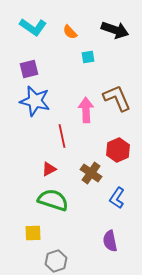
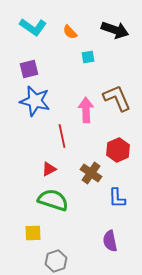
blue L-shape: rotated 35 degrees counterclockwise
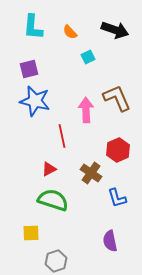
cyan L-shape: rotated 60 degrees clockwise
cyan square: rotated 16 degrees counterclockwise
blue L-shape: rotated 15 degrees counterclockwise
yellow square: moved 2 px left
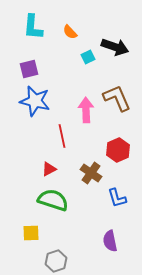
black arrow: moved 17 px down
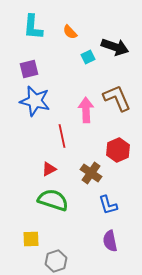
blue L-shape: moved 9 px left, 7 px down
yellow square: moved 6 px down
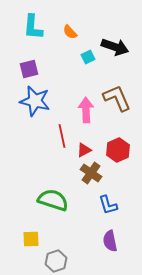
red triangle: moved 35 px right, 19 px up
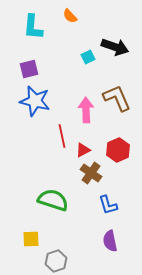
orange semicircle: moved 16 px up
red triangle: moved 1 px left
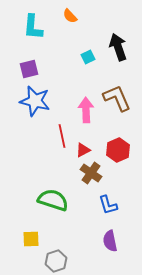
black arrow: moved 3 px right; rotated 128 degrees counterclockwise
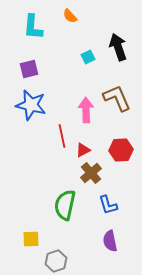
blue star: moved 4 px left, 4 px down
red hexagon: moved 3 px right; rotated 20 degrees clockwise
brown cross: rotated 15 degrees clockwise
green semicircle: moved 12 px right, 5 px down; rotated 96 degrees counterclockwise
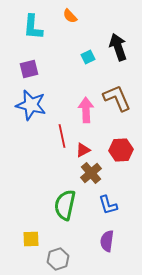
purple semicircle: moved 3 px left; rotated 20 degrees clockwise
gray hexagon: moved 2 px right, 2 px up
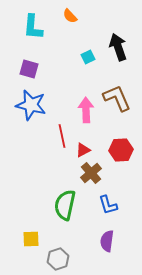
purple square: rotated 30 degrees clockwise
